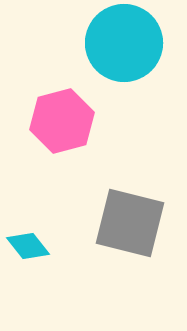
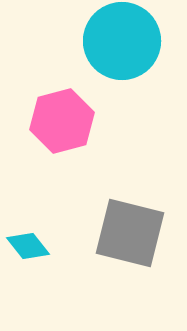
cyan circle: moved 2 px left, 2 px up
gray square: moved 10 px down
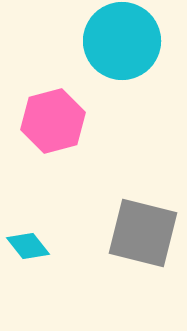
pink hexagon: moved 9 px left
gray square: moved 13 px right
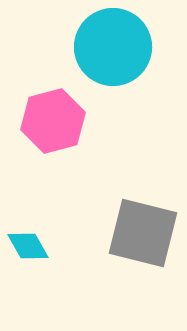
cyan circle: moved 9 px left, 6 px down
cyan diamond: rotated 9 degrees clockwise
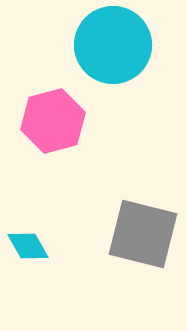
cyan circle: moved 2 px up
gray square: moved 1 px down
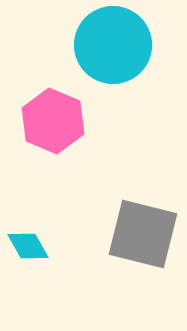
pink hexagon: rotated 22 degrees counterclockwise
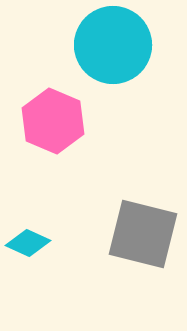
cyan diamond: moved 3 px up; rotated 36 degrees counterclockwise
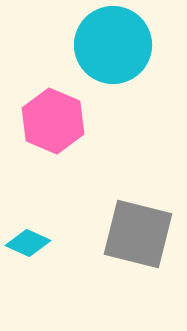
gray square: moved 5 px left
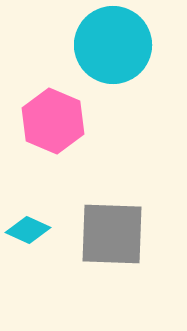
gray square: moved 26 px left; rotated 12 degrees counterclockwise
cyan diamond: moved 13 px up
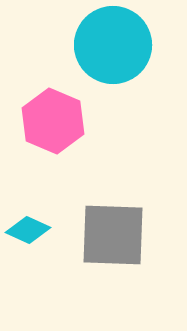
gray square: moved 1 px right, 1 px down
